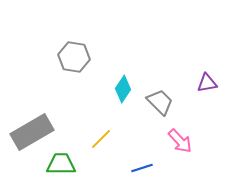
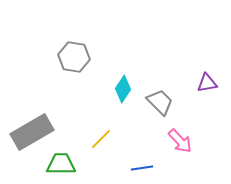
blue line: rotated 10 degrees clockwise
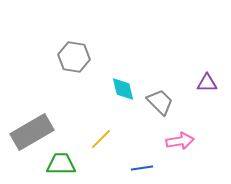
purple triangle: rotated 10 degrees clockwise
cyan diamond: rotated 48 degrees counterclockwise
pink arrow: rotated 56 degrees counterclockwise
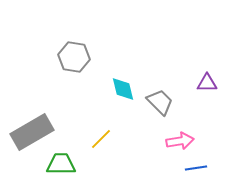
blue line: moved 54 px right
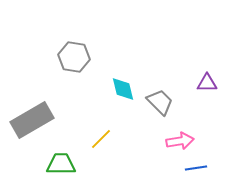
gray rectangle: moved 12 px up
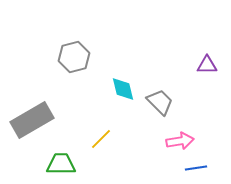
gray hexagon: rotated 24 degrees counterclockwise
purple triangle: moved 18 px up
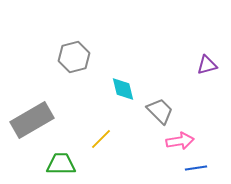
purple triangle: rotated 15 degrees counterclockwise
gray trapezoid: moved 9 px down
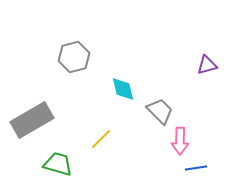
pink arrow: rotated 100 degrees clockwise
green trapezoid: moved 3 px left; rotated 16 degrees clockwise
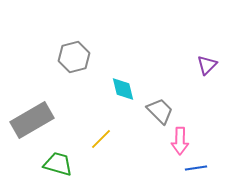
purple triangle: rotated 30 degrees counterclockwise
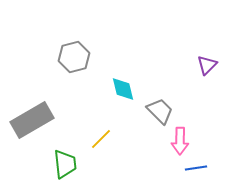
green trapezoid: moved 7 px right; rotated 68 degrees clockwise
